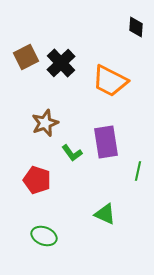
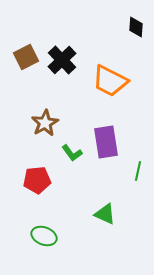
black cross: moved 1 px right, 3 px up
brown star: rotated 8 degrees counterclockwise
red pentagon: rotated 24 degrees counterclockwise
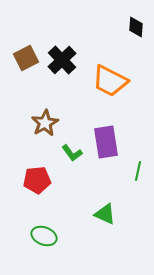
brown square: moved 1 px down
